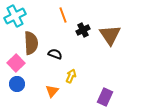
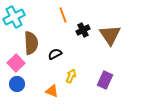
cyan cross: moved 1 px left, 1 px down
black semicircle: rotated 48 degrees counterclockwise
orange triangle: rotated 48 degrees counterclockwise
purple rectangle: moved 17 px up
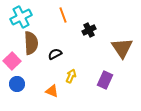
cyan cross: moved 7 px right
black cross: moved 6 px right
brown triangle: moved 12 px right, 13 px down
pink square: moved 4 px left, 2 px up
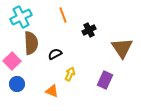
yellow arrow: moved 1 px left, 2 px up
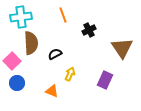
cyan cross: rotated 20 degrees clockwise
blue circle: moved 1 px up
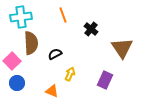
black cross: moved 2 px right, 1 px up; rotated 24 degrees counterclockwise
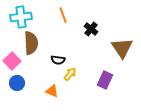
black semicircle: moved 3 px right, 6 px down; rotated 144 degrees counterclockwise
yellow arrow: rotated 16 degrees clockwise
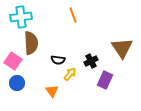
orange line: moved 10 px right
black cross: moved 32 px down; rotated 24 degrees clockwise
pink square: moved 1 px right; rotated 12 degrees counterclockwise
orange triangle: rotated 32 degrees clockwise
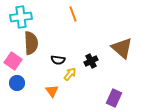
orange line: moved 1 px up
brown triangle: rotated 15 degrees counterclockwise
purple rectangle: moved 9 px right, 18 px down
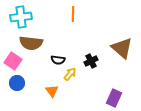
orange line: rotated 21 degrees clockwise
brown semicircle: rotated 100 degrees clockwise
